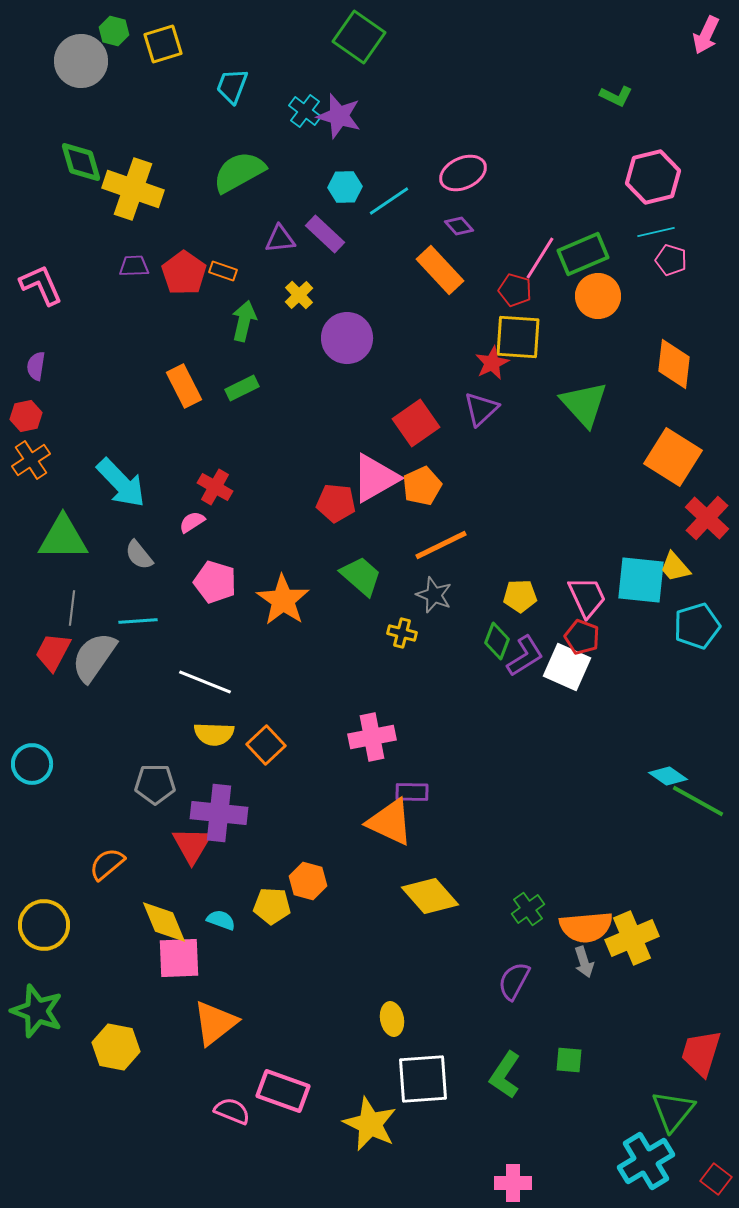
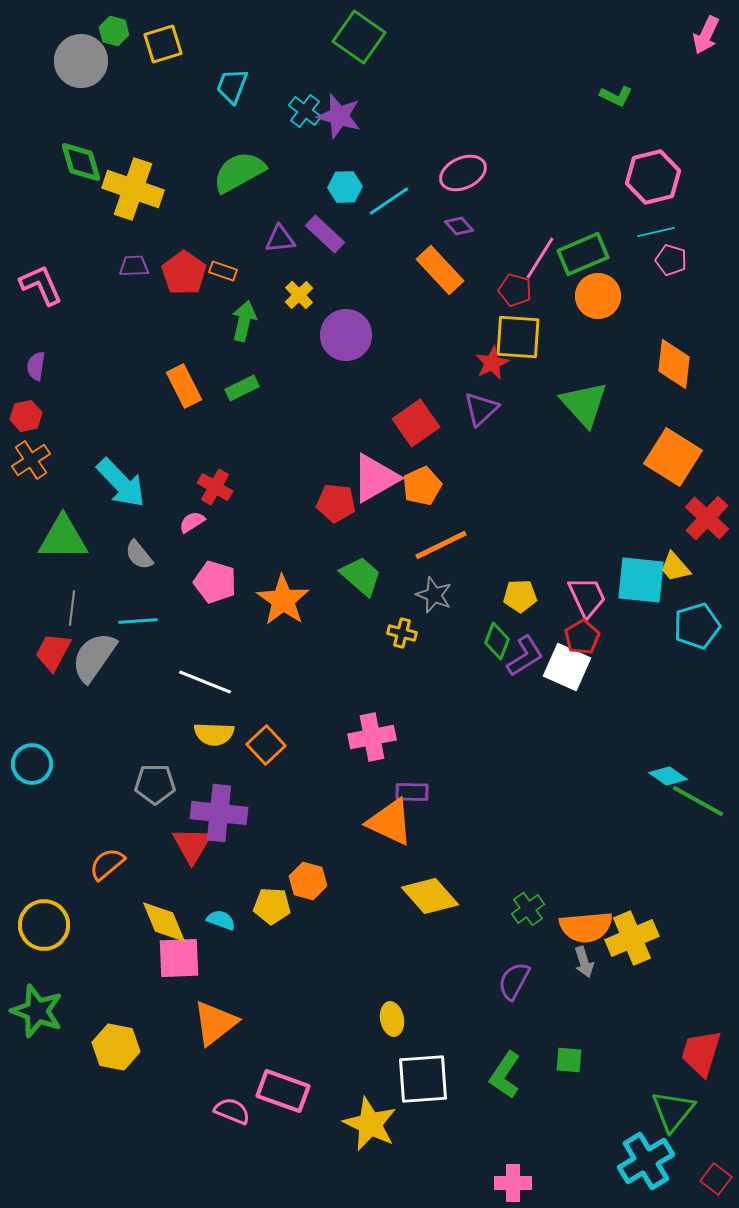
purple circle at (347, 338): moved 1 px left, 3 px up
red pentagon at (582, 637): rotated 20 degrees clockwise
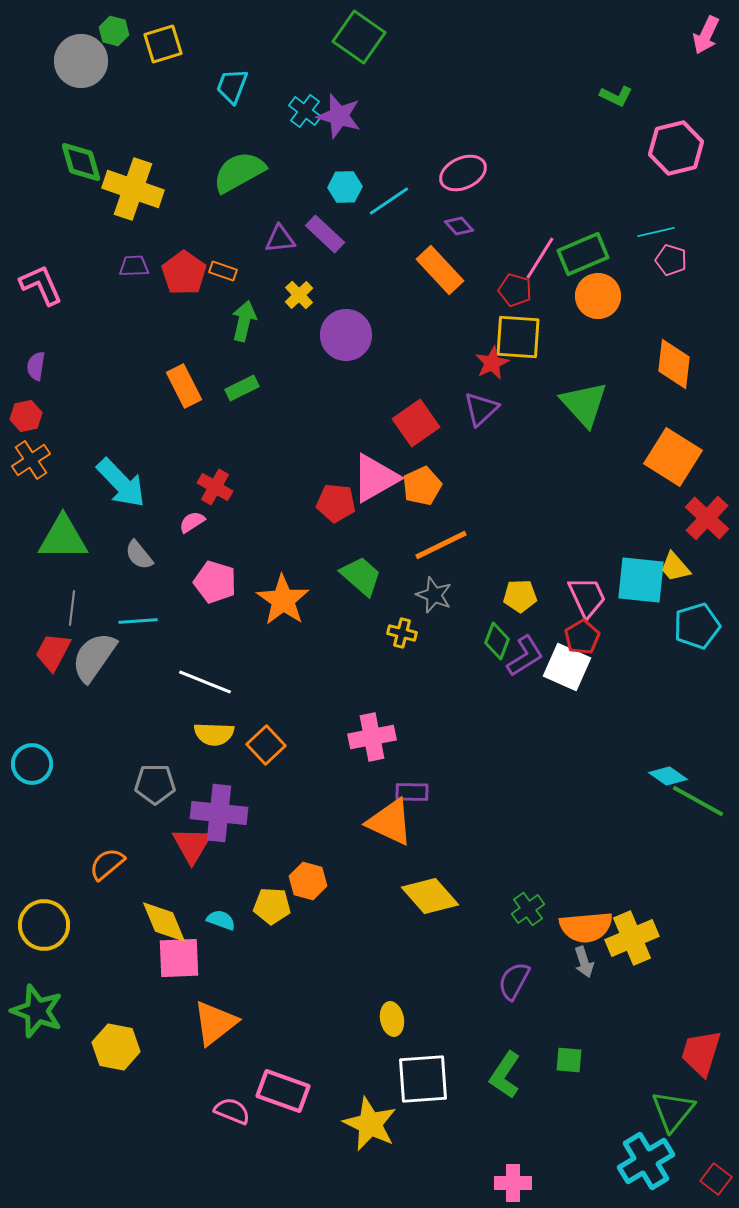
pink hexagon at (653, 177): moved 23 px right, 29 px up
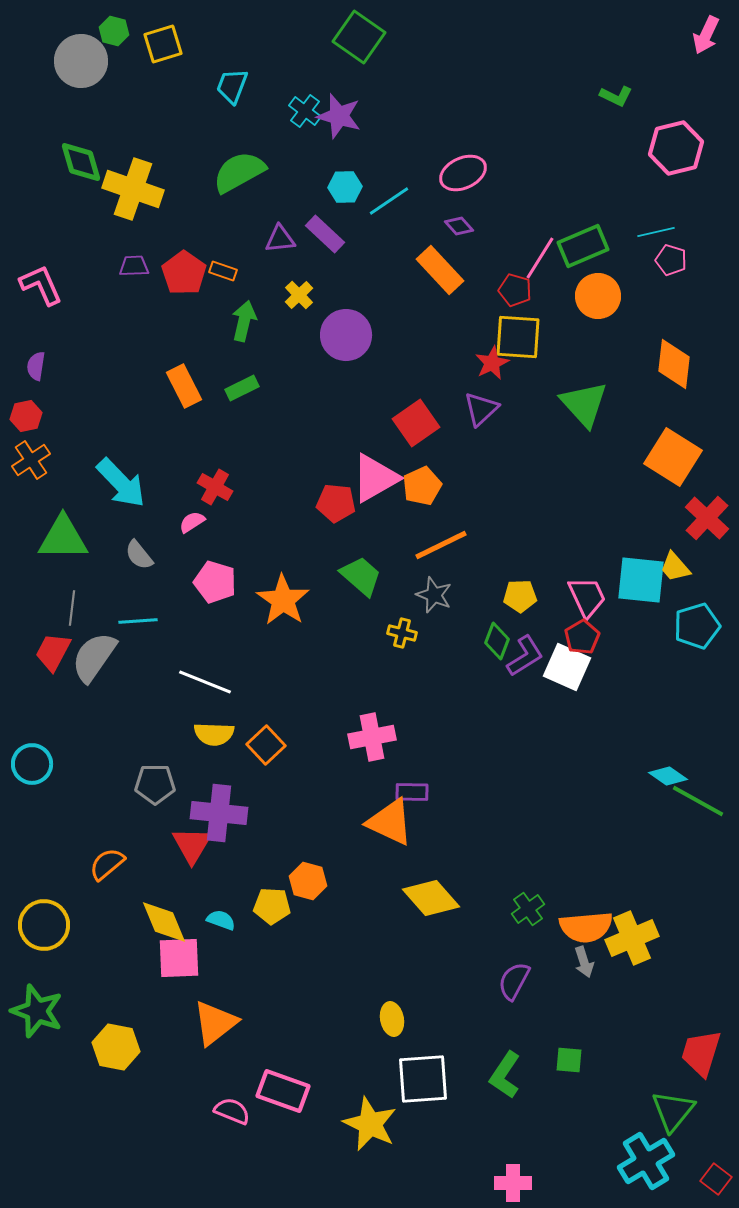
green rectangle at (583, 254): moved 8 px up
yellow diamond at (430, 896): moved 1 px right, 2 px down
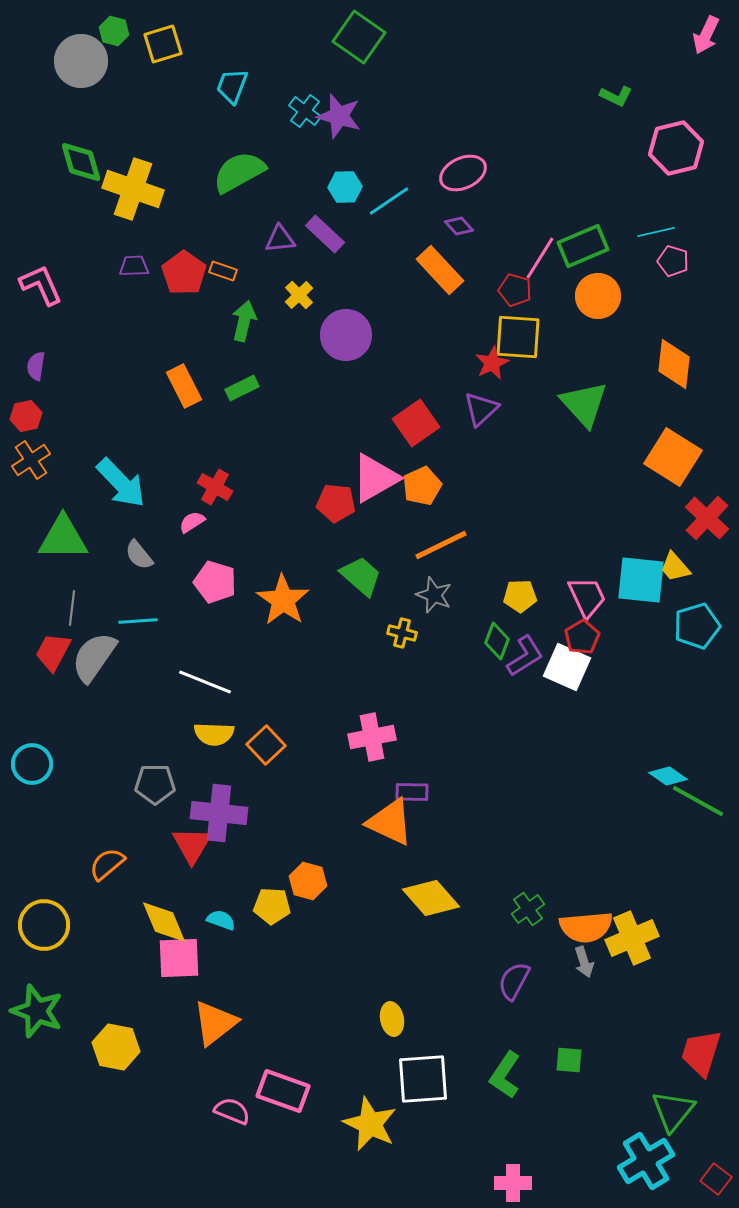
pink pentagon at (671, 260): moved 2 px right, 1 px down
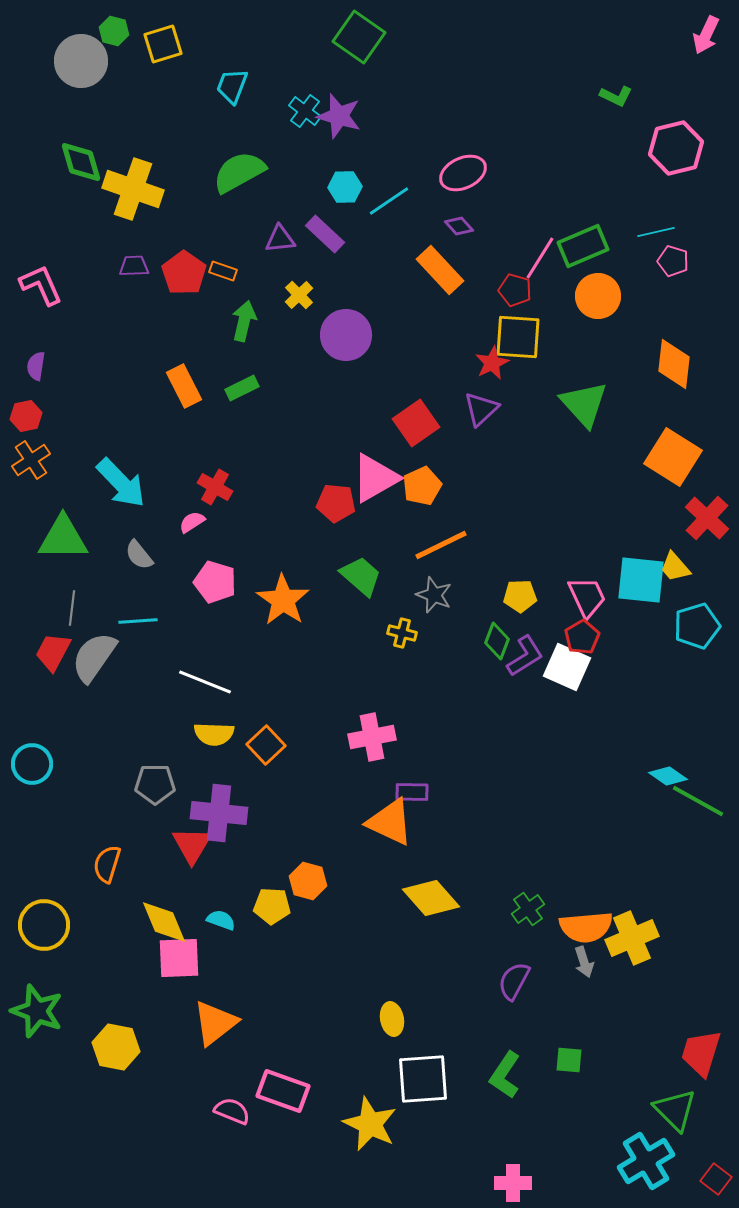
orange semicircle at (107, 864): rotated 33 degrees counterclockwise
green triangle at (673, 1111): moved 2 px right, 1 px up; rotated 24 degrees counterclockwise
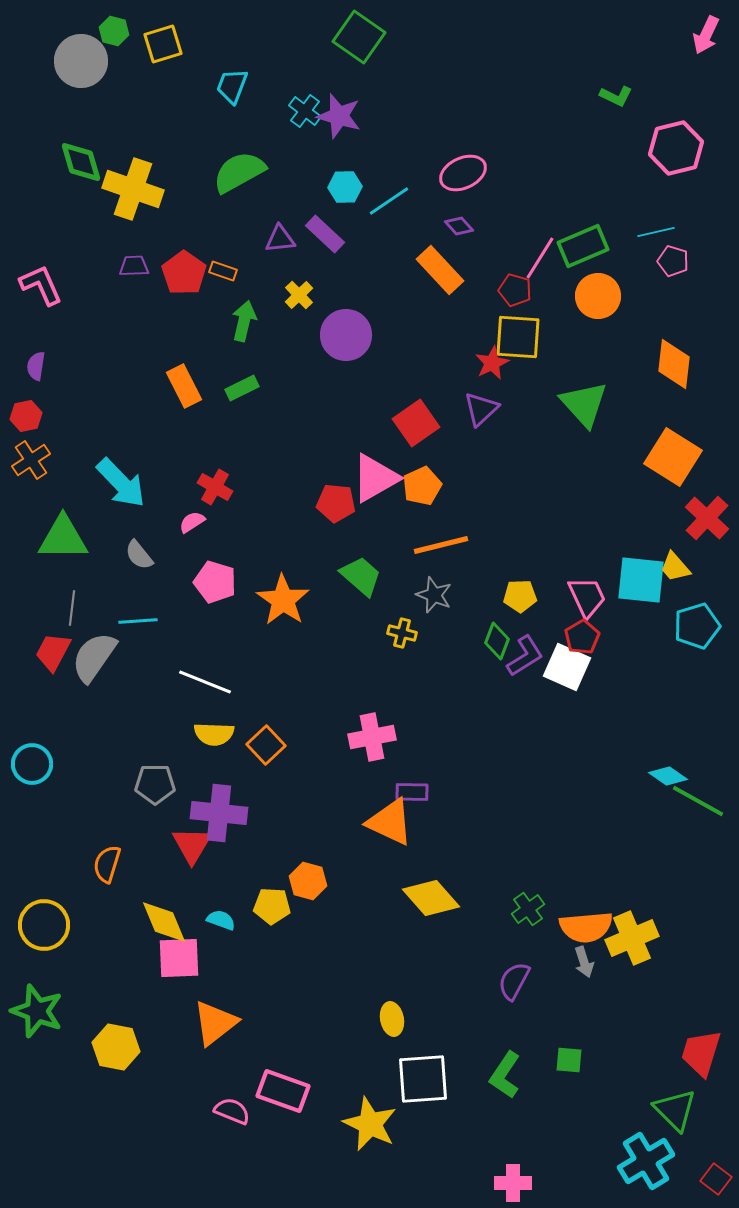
orange line at (441, 545): rotated 12 degrees clockwise
